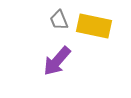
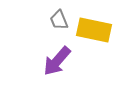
yellow rectangle: moved 4 px down
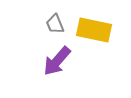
gray trapezoid: moved 4 px left, 4 px down
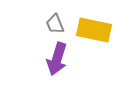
purple arrow: moved 2 px up; rotated 24 degrees counterclockwise
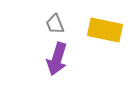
yellow rectangle: moved 11 px right
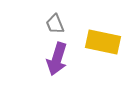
yellow rectangle: moved 2 px left, 12 px down
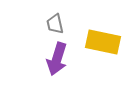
gray trapezoid: rotated 10 degrees clockwise
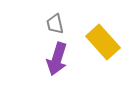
yellow rectangle: rotated 36 degrees clockwise
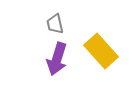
yellow rectangle: moved 2 px left, 9 px down
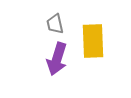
yellow rectangle: moved 8 px left, 10 px up; rotated 40 degrees clockwise
